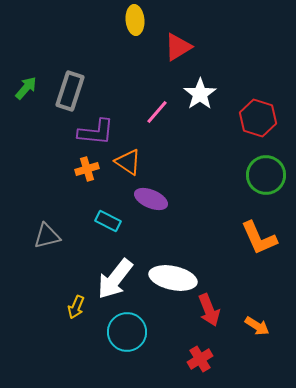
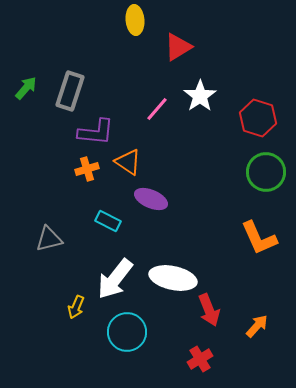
white star: moved 2 px down
pink line: moved 3 px up
green circle: moved 3 px up
gray triangle: moved 2 px right, 3 px down
orange arrow: rotated 80 degrees counterclockwise
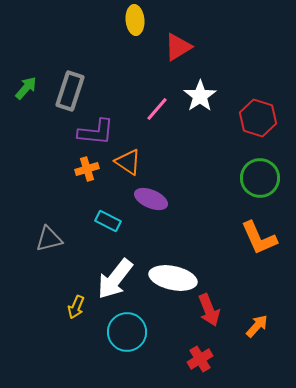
green circle: moved 6 px left, 6 px down
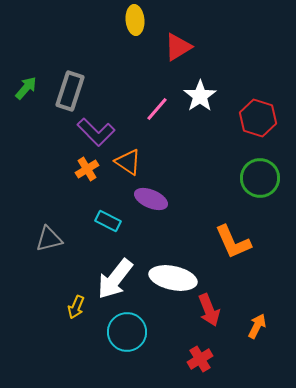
purple L-shape: rotated 39 degrees clockwise
orange cross: rotated 15 degrees counterclockwise
orange L-shape: moved 26 px left, 4 px down
orange arrow: rotated 15 degrees counterclockwise
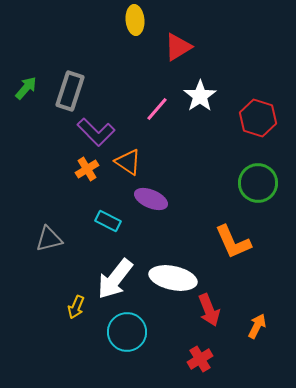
green circle: moved 2 px left, 5 px down
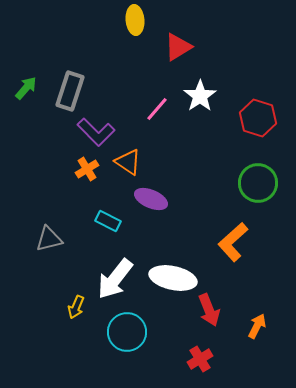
orange L-shape: rotated 72 degrees clockwise
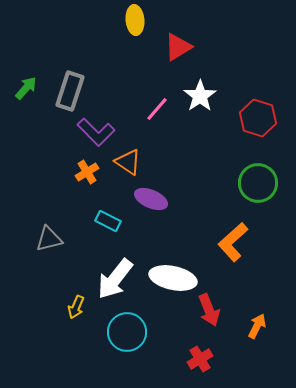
orange cross: moved 3 px down
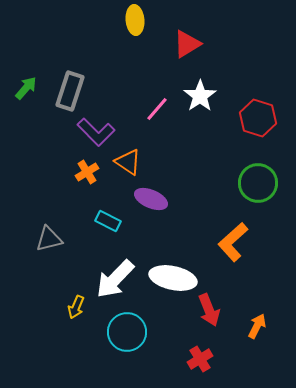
red triangle: moved 9 px right, 3 px up
white arrow: rotated 6 degrees clockwise
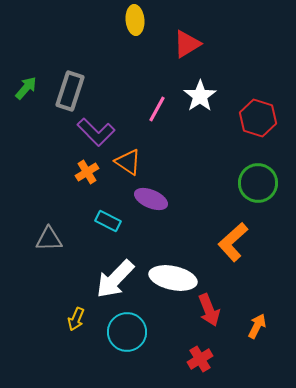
pink line: rotated 12 degrees counterclockwise
gray triangle: rotated 12 degrees clockwise
yellow arrow: moved 12 px down
